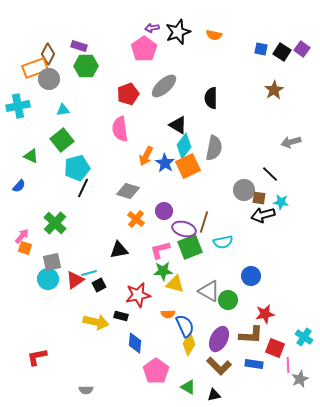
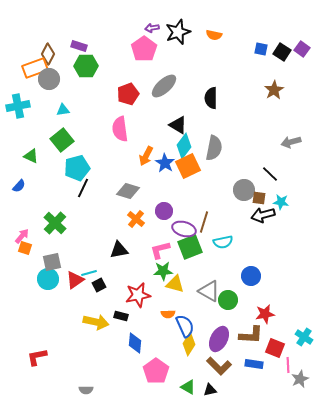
black triangle at (214, 395): moved 4 px left, 5 px up
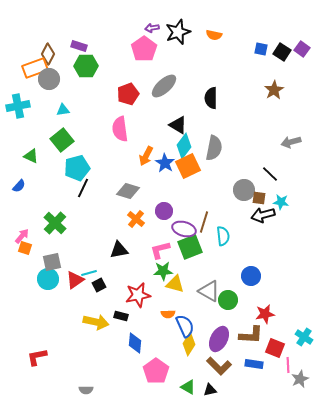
cyan semicircle at (223, 242): moved 6 px up; rotated 84 degrees counterclockwise
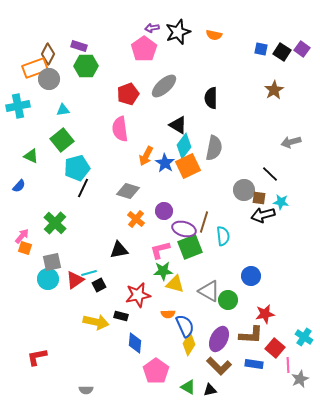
red square at (275, 348): rotated 18 degrees clockwise
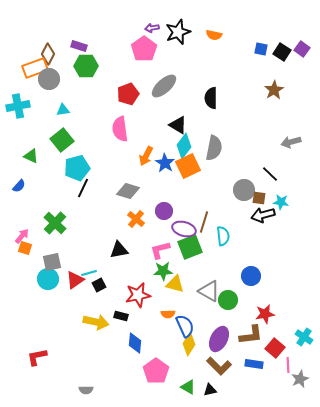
brown L-shape at (251, 335): rotated 10 degrees counterclockwise
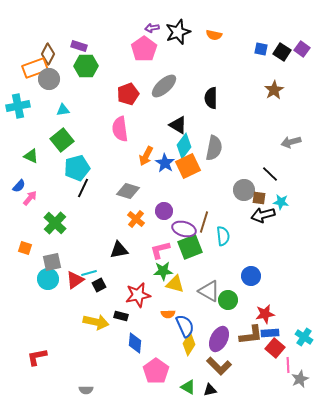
pink arrow at (22, 236): moved 8 px right, 38 px up
blue rectangle at (254, 364): moved 16 px right, 31 px up; rotated 12 degrees counterclockwise
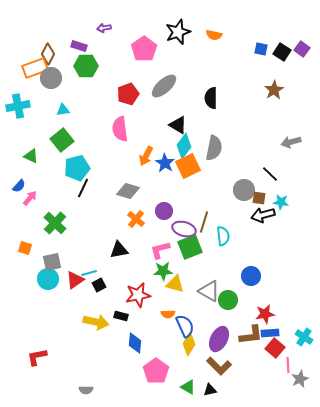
purple arrow at (152, 28): moved 48 px left
gray circle at (49, 79): moved 2 px right, 1 px up
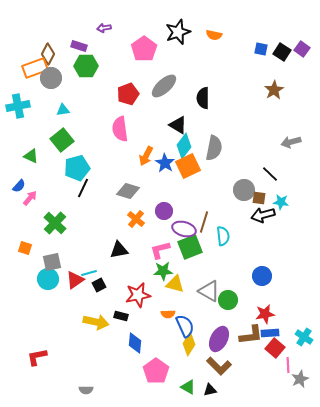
black semicircle at (211, 98): moved 8 px left
blue circle at (251, 276): moved 11 px right
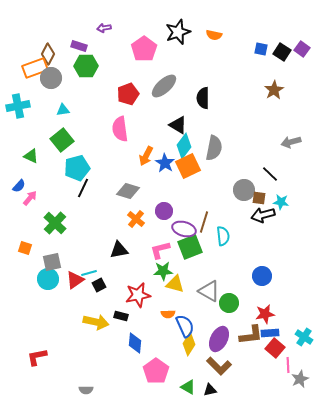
green circle at (228, 300): moved 1 px right, 3 px down
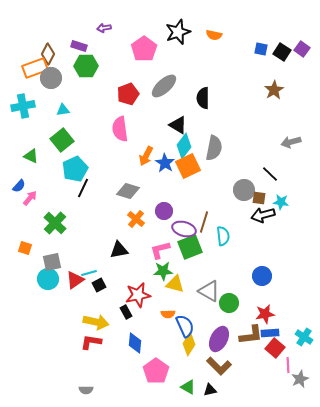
cyan cross at (18, 106): moved 5 px right
cyan pentagon at (77, 168): moved 2 px left, 1 px down; rotated 10 degrees counterclockwise
black rectangle at (121, 316): moved 5 px right, 4 px up; rotated 48 degrees clockwise
red L-shape at (37, 357): moved 54 px right, 15 px up; rotated 20 degrees clockwise
